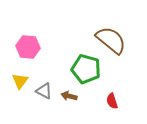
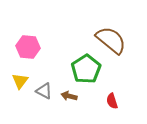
green pentagon: rotated 24 degrees clockwise
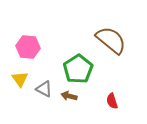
green pentagon: moved 8 px left
yellow triangle: moved 2 px up; rotated 12 degrees counterclockwise
gray triangle: moved 2 px up
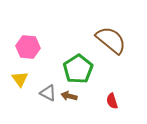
gray triangle: moved 4 px right, 4 px down
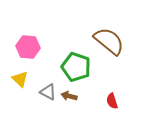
brown semicircle: moved 2 px left, 1 px down
green pentagon: moved 2 px left, 2 px up; rotated 20 degrees counterclockwise
yellow triangle: rotated 12 degrees counterclockwise
gray triangle: moved 1 px up
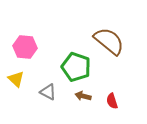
pink hexagon: moved 3 px left
yellow triangle: moved 4 px left
brown arrow: moved 14 px right
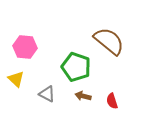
gray triangle: moved 1 px left, 2 px down
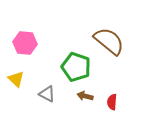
pink hexagon: moved 4 px up
brown arrow: moved 2 px right
red semicircle: moved 1 px down; rotated 21 degrees clockwise
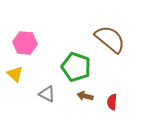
brown semicircle: moved 1 px right, 2 px up
yellow triangle: moved 1 px left, 5 px up
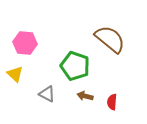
green pentagon: moved 1 px left, 1 px up
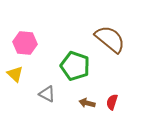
brown arrow: moved 2 px right, 7 px down
red semicircle: rotated 14 degrees clockwise
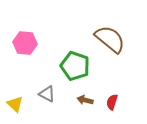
yellow triangle: moved 30 px down
brown arrow: moved 2 px left, 3 px up
